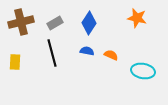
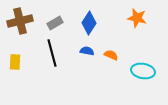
brown cross: moved 1 px left, 1 px up
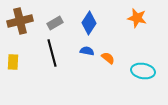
orange semicircle: moved 3 px left, 3 px down; rotated 16 degrees clockwise
yellow rectangle: moved 2 px left
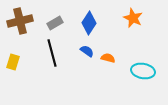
orange star: moved 4 px left; rotated 12 degrees clockwise
blue semicircle: rotated 24 degrees clockwise
orange semicircle: rotated 24 degrees counterclockwise
yellow rectangle: rotated 14 degrees clockwise
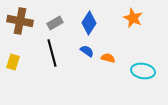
brown cross: rotated 25 degrees clockwise
